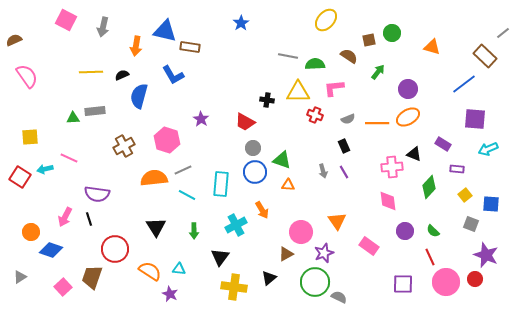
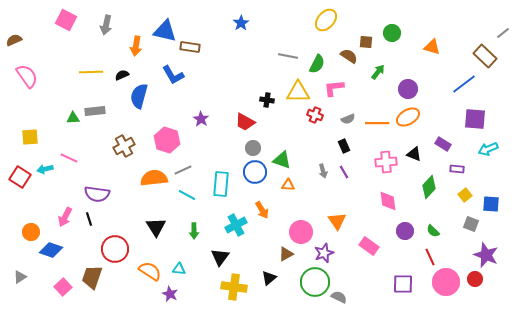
gray arrow at (103, 27): moved 3 px right, 2 px up
brown square at (369, 40): moved 3 px left, 2 px down; rotated 16 degrees clockwise
green semicircle at (315, 64): moved 2 px right; rotated 120 degrees clockwise
pink cross at (392, 167): moved 6 px left, 5 px up
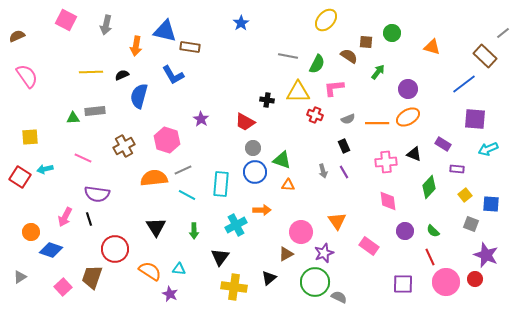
brown semicircle at (14, 40): moved 3 px right, 4 px up
pink line at (69, 158): moved 14 px right
orange arrow at (262, 210): rotated 60 degrees counterclockwise
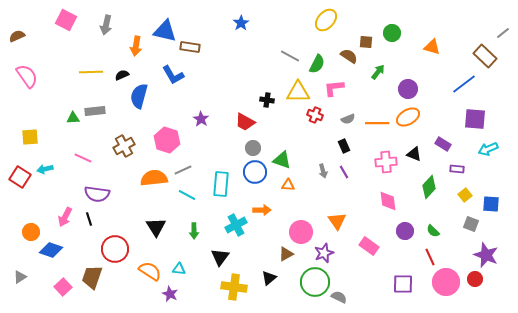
gray line at (288, 56): moved 2 px right; rotated 18 degrees clockwise
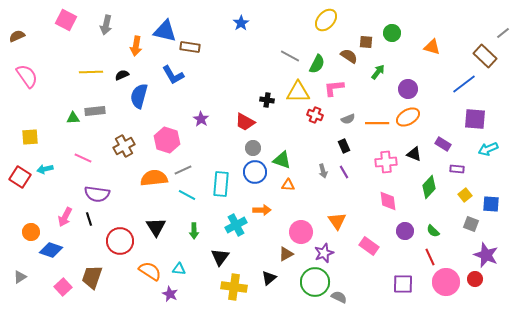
red circle at (115, 249): moved 5 px right, 8 px up
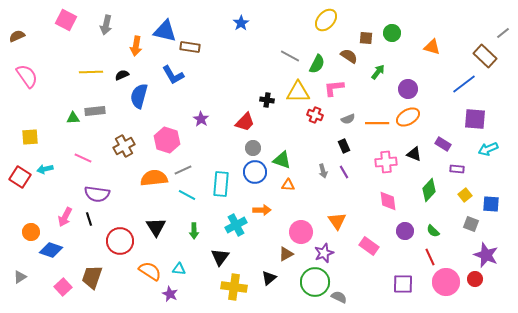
brown square at (366, 42): moved 4 px up
red trapezoid at (245, 122): rotated 75 degrees counterclockwise
green diamond at (429, 187): moved 3 px down
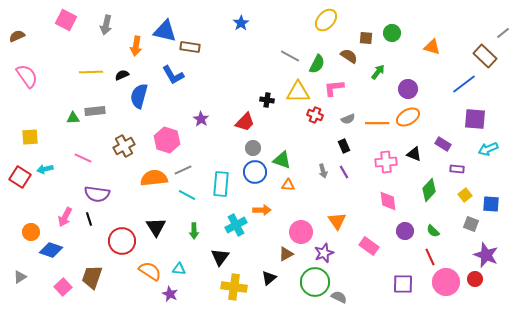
red circle at (120, 241): moved 2 px right
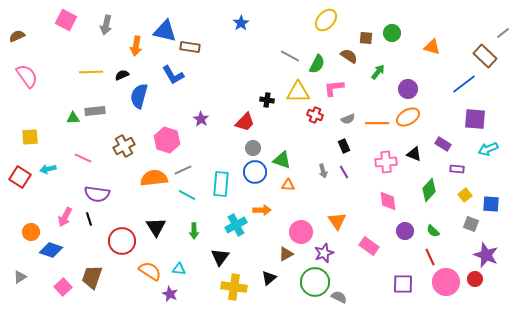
cyan arrow at (45, 169): moved 3 px right
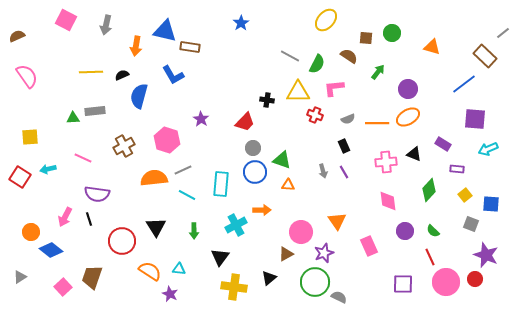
pink rectangle at (369, 246): rotated 30 degrees clockwise
blue diamond at (51, 250): rotated 20 degrees clockwise
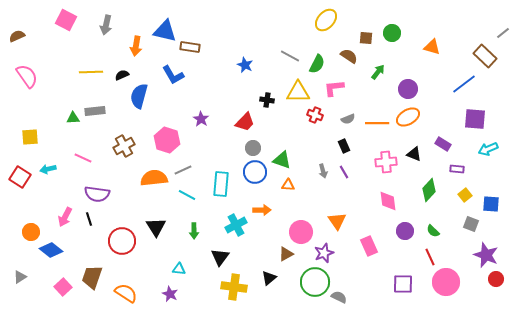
blue star at (241, 23): moved 4 px right, 42 px down; rotated 14 degrees counterclockwise
orange semicircle at (150, 271): moved 24 px left, 22 px down
red circle at (475, 279): moved 21 px right
